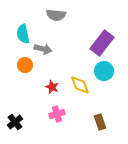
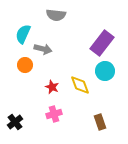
cyan semicircle: rotated 36 degrees clockwise
cyan circle: moved 1 px right
pink cross: moved 3 px left
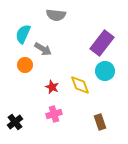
gray arrow: rotated 18 degrees clockwise
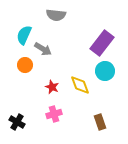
cyan semicircle: moved 1 px right, 1 px down
black cross: moved 2 px right; rotated 21 degrees counterclockwise
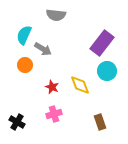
cyan circle: moved 2 px right
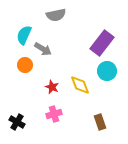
gray semicircle: rotated 18 degrees counterclockwise
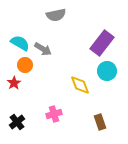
cyan semicircle: moved 4 px left, 8 px down; rotated 96 degrees clockwise
red star: moved 38 px left, 4 px up; rotated 16 degrees clockwise
black cross: rotated 21 degrees clockwise
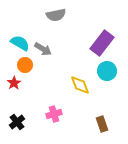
brown rectangle: moved 2 px right, 2 px down
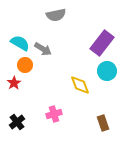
brown rectangle: moved 1 px right, 1 px up
